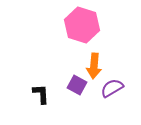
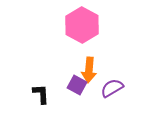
pink hexagon: rotated 12 degrees clockwise
orange arrow: moved 5 px left, 4 px down
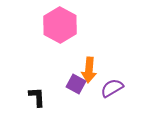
pink hexagon: moved 22 px left
purple square: moved 1 px left, 1 px up
black L-shape: moved 4 px left, 3 px down
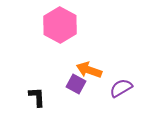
orange arrow: rotated 105 degrees clockwise
purple semicircle: moved 9 px right
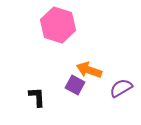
pink hexagon: moved 2 px left; rotated 12 degrees counterclockwise
purple square: moved 1 px left, 1 px down
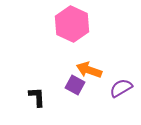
pink hexagon: moved 14 px right, 1 px up; rotated 8 degrees clockwise
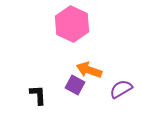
purple semicircle: moved 1 px down
black L-shape: moved 1 px right, 2 px up
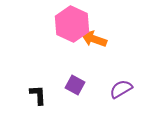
orange arrow: moved 5 px right, 31 px up
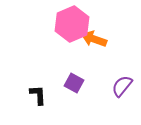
pink hexagon: rotated 12 degrees clockwise
purple square: moved 1 px left, 2 px up
purple semicircle: moved 1 px right, 3 px up; rotated 20 degrees counterclockwise
